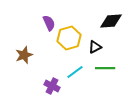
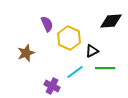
purple semicircle: moved 2 px left, 1 px down
yellow hexagon: rotated 20 degrees counterclockwise
black triangle: moved 3 px left, 4 px down
brown star: moved 2 px right, 2 px up
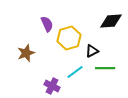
yellow hexagon: rotated 20 degrees clockwise
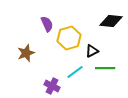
black diamond: rotated 10 degrees clockwise
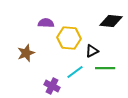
purple semicircle: moved 1 px left, 1 px up; rotated 63 degrees counterclockwise
yellow hexagon: rotated 20 degrees clockwise
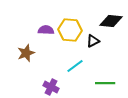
purple semicircle: moved 7 px down
yellow hexagon: moved 1 px right, 8 px up
black triangle: moved 1 px right, 10 px up
green line: moved 15 px down
cyan line: moved 6 px up
purple cross: moved 1 px left, 1 px down
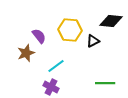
purple semicircle: moved 7 px left, 6 px down; rotated 49 degrees clockwise
cyan line: moved 19 px left
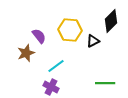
black diamond: rotated 50 degrees counterclockwise
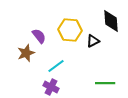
black diamond: rotated 50 degrees counterclockwise
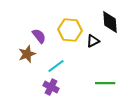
black diamond: moved 1 px left, 1 px down
brown star: moved 1 px right, 1 px down
